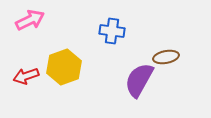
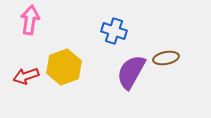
pink arrow: rotated 56 degrees counterclockwise
blue cross: moved 2 px right; rotated 10 degrees clockwise
brown ellipse: moved 1 px down
purple semicircle: moved 8 px left, 8 px up
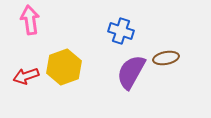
pink arrow: rotated 16 degrees counterclockwise
blue cross: moved 7 px right
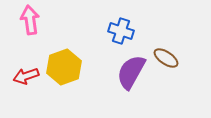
brown ellipse: rotated 45 degrees clockwise
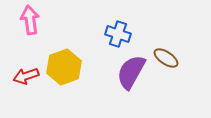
blue cross: moved 3 px left, 3 px down
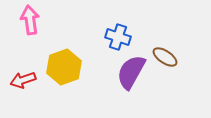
blue cross: moved 3 px down
brown ellipse: moved 1 px left, 1 px up
red arrow: moved 3 px left, 4 px down
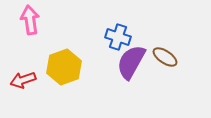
purple semicircle: moved 10 px up
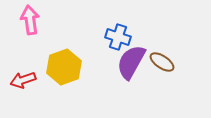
brown ellipse: moved 3 px left, 5 px down
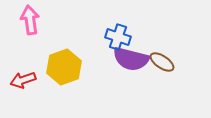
purple semicircle: moved 3 px up; rotated 105 degrees counterclockwise
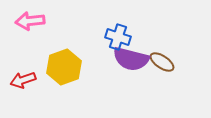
pink arrow: moved 1 px down; rotated 88 degrees counterclockwise
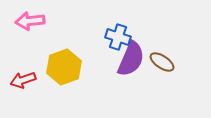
purple semicircle: rotated 81 degrees counterclockwise
